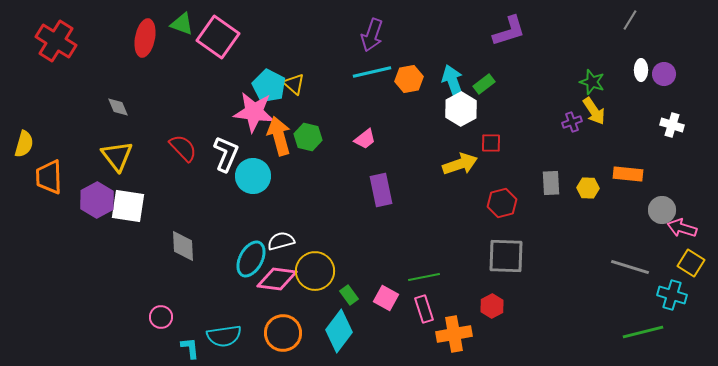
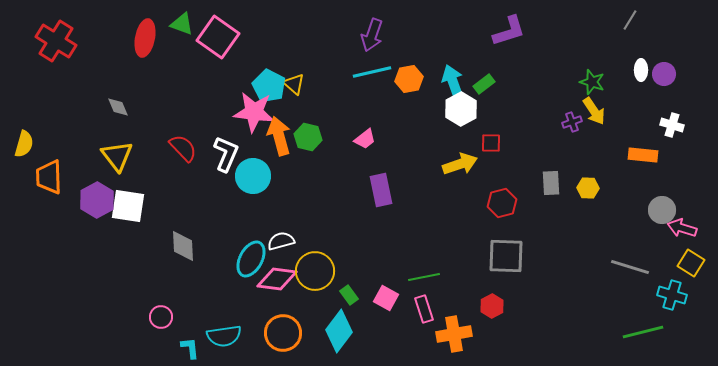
orange rectangle at (628, 174): moved 15 px right, 19 px up
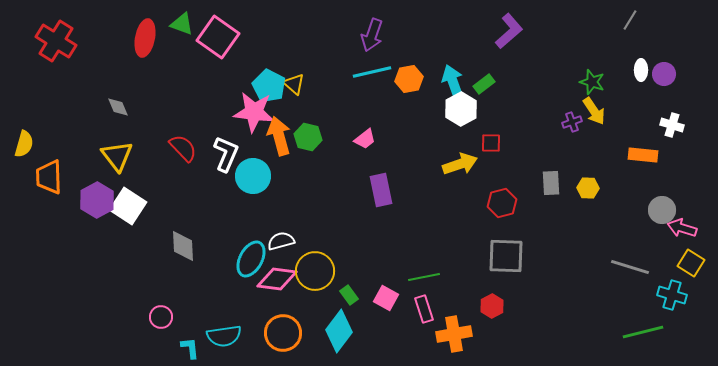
purple L-shape at (509, 31): rotated 24 degrees counterclockwise
white square at (128, 206): rotated 24 degrees clockwise
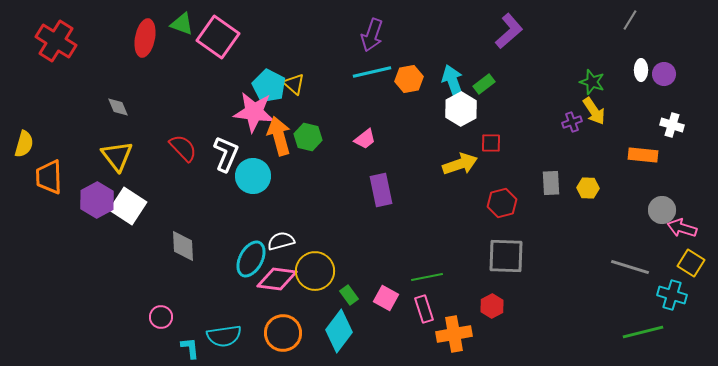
green line at (424, 277): moved 3 px right
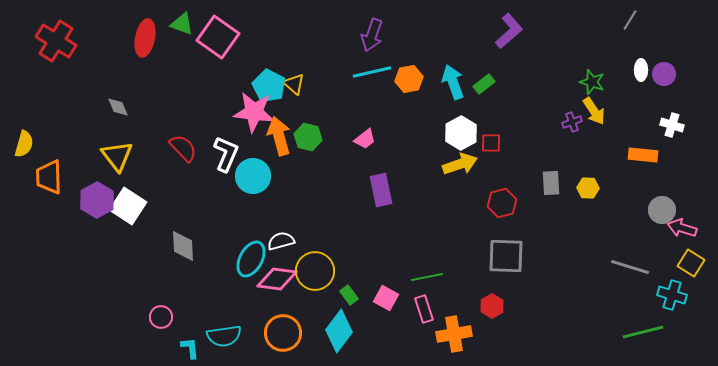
white hexagon at (461, 109): moved 24 px down
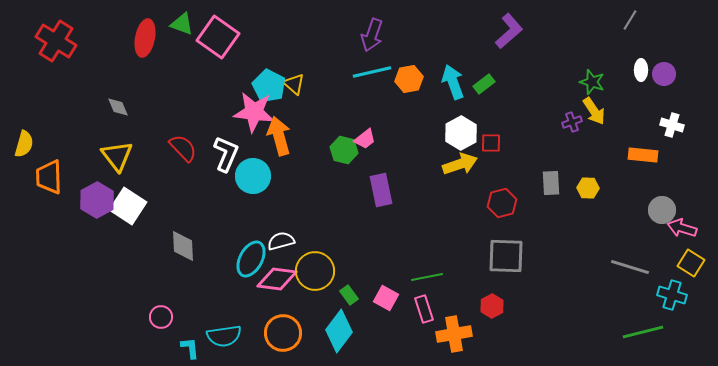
green hexagon at (308, 137): moved 36 px right, 13 px down
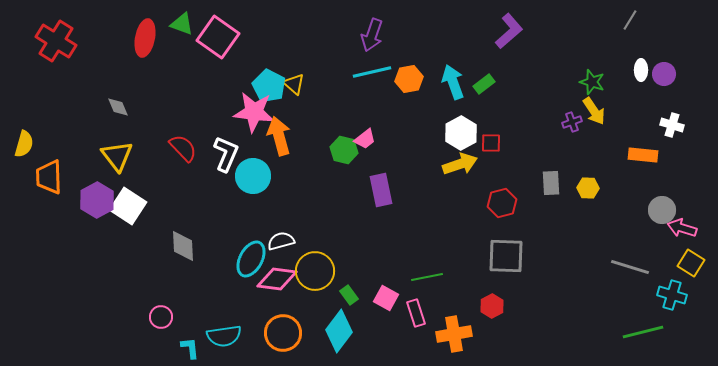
pink rectangle at (424, 309): moved 8 px left, 4 px down
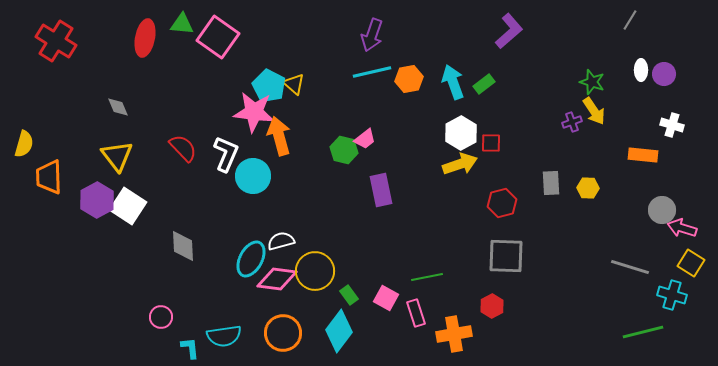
green triangle at (182, 24): rotated 15 degrees counterclockwise
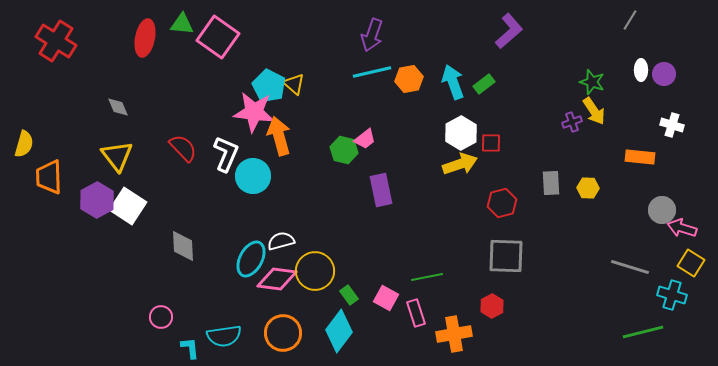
orange rectangle at (643, 155): moved 3 px left, 2 px down
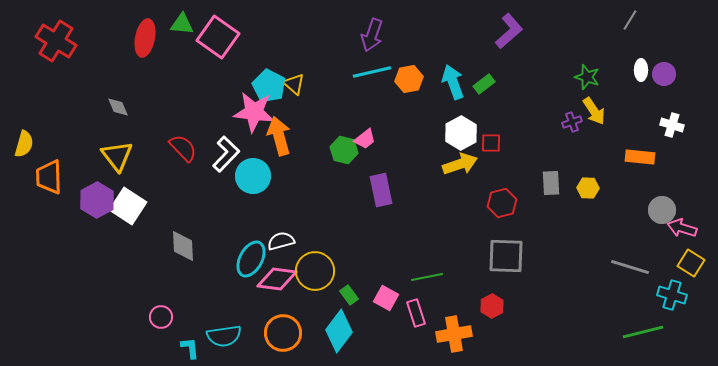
green star at (592, 82): moved 5 px left, 5 px up
white L-shape at (226, 154): rotated 21 degrees clockwise
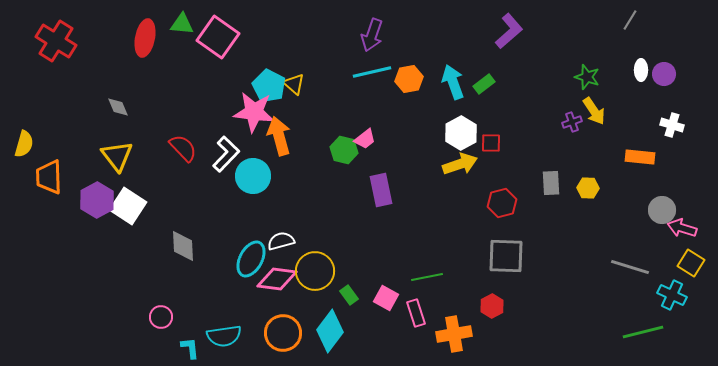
cyan cross at (672, 295): rotated 8 degrees clockwise
cyan diamond at (339, 331): moved 9 px left
